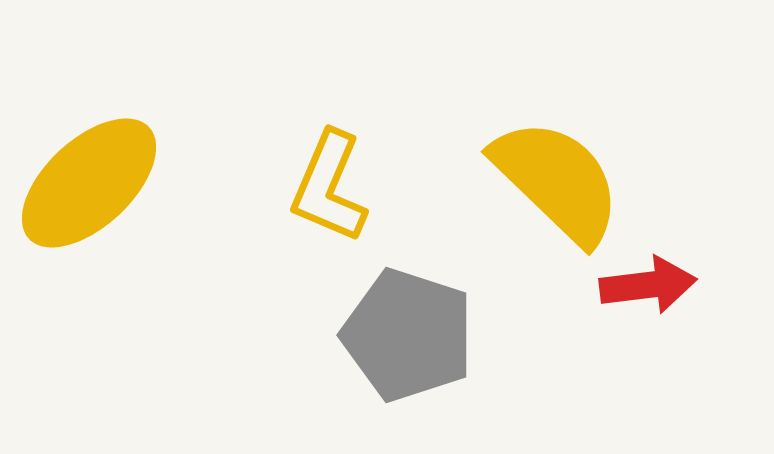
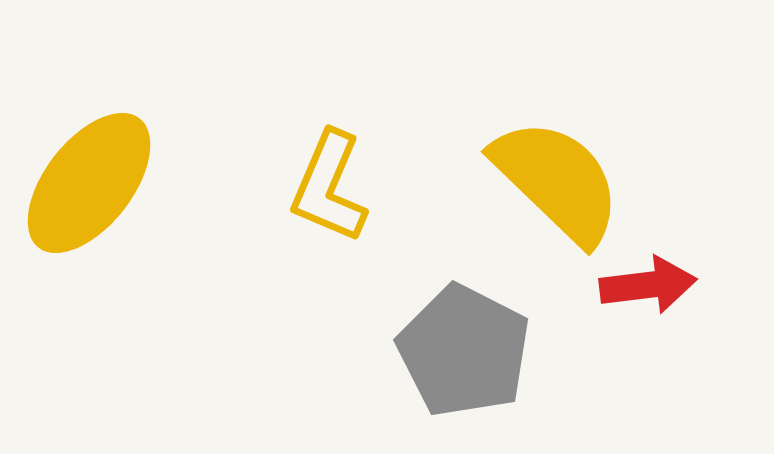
yellow ellipse: rotated 9 degrees counterclockwise
gray pentagon: moved 56 px right, 16 px down; rotated 9 degrees clockwise
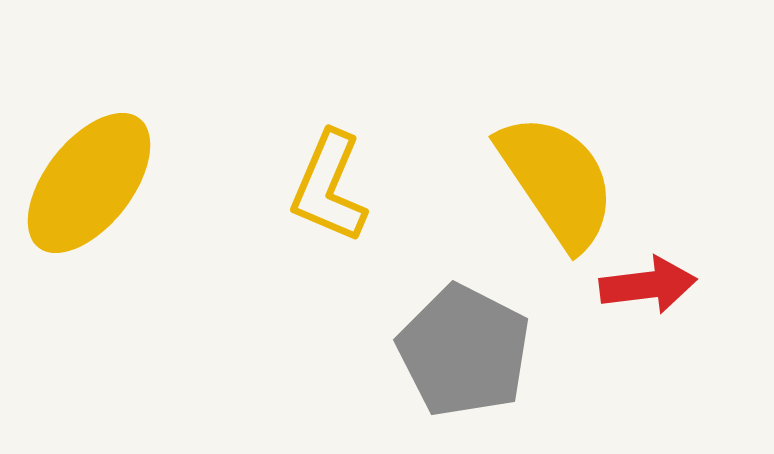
yellow semicircle: rotated 12 degrees clockwise
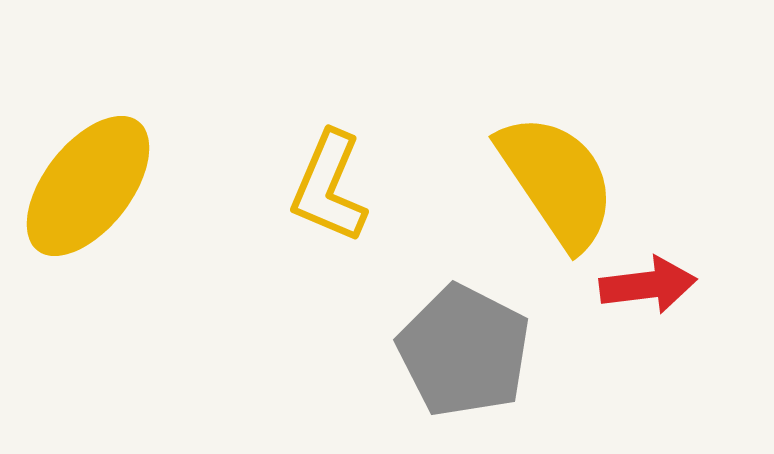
yellow ellipse: moved 1 px left, 3 px down
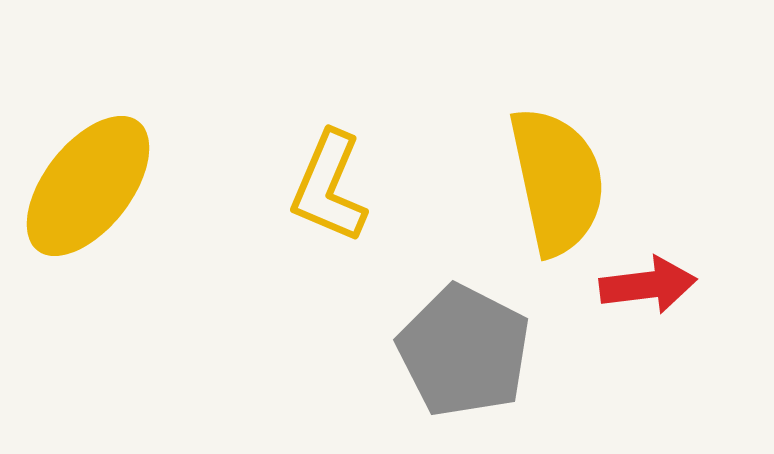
yellow semicircle: rotated 22 degrees clockwise
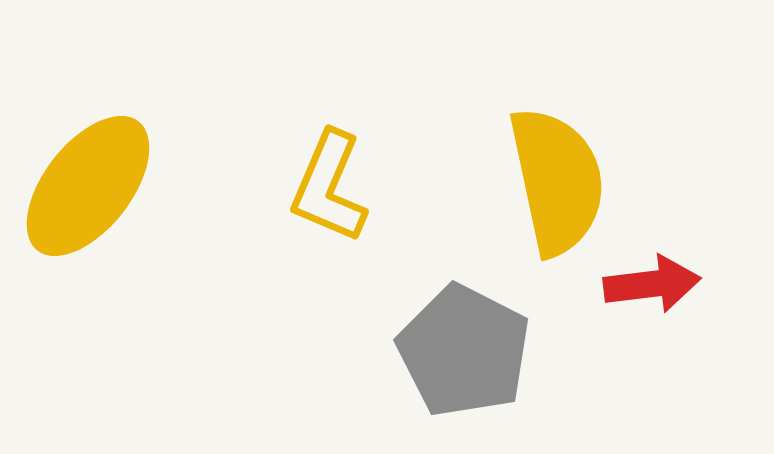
red arrow: moved 4 px right, 1 px up
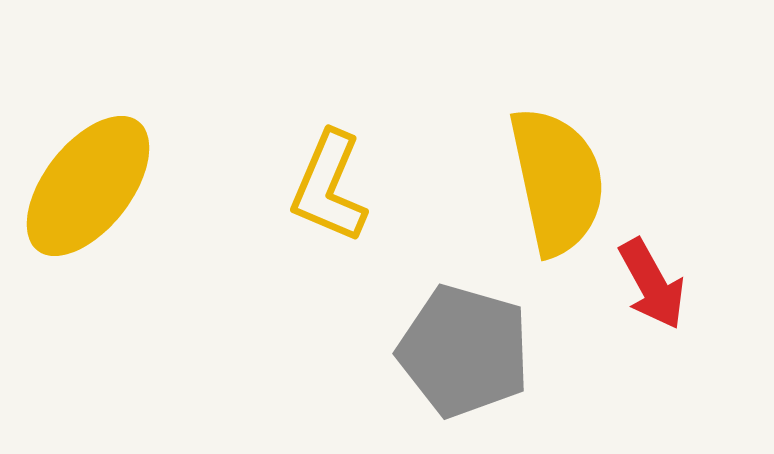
red arrow: rotated 68 degrees clockwise
gray pentagon: rotated 11 degrees counterclockwise
